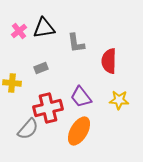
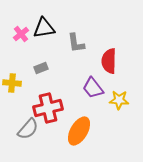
pink cross: moved 2 px right, 3 px down
purple trapezoid: moved 12 px right, 9 px up
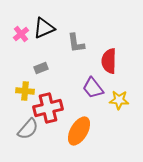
black triangle: rotated 15 degrees counterclockwise
yellow cross: moved 13 px right, 8 px down
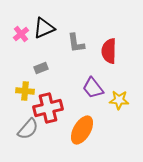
red semicircle: moved 10 px up
orange ellipse: moved 3 px right, 1 px up
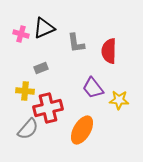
pink cross: rotated 35 degrees counterclockwise
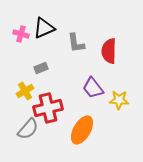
yellow cross: rotated 36 degrees counterclockwise
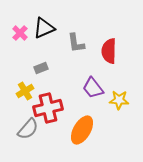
pink cross: moved 1 px left, 1 px up; rotated 28 degrees clockwise
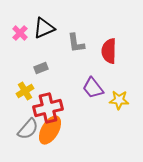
orange ellipse: moved 32 px left
